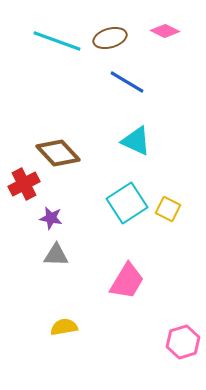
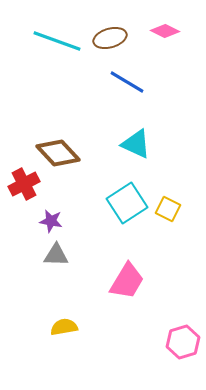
cyan triangle: moved 3 px down
purple star: moved 3 px down
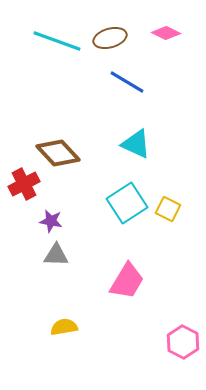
pink diamond: moved 1 px right, 2 px down
pink hexagon: rotated 16 degrees counterclockwise
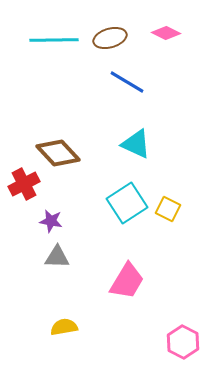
cyan line: moved 3 px left, 1 px up; rotated 21 degrees counterclockwise
gray triangle: moved 1 px right, 2 px down
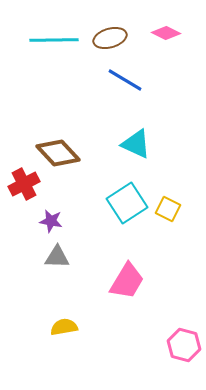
blue line: moved 2 px left, 2 px up
pink hexagon: moved 1 px right, 3 px down; rotated 12 degrees counterclockwise
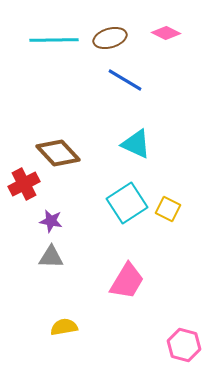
gray triangle: moved 6 px left
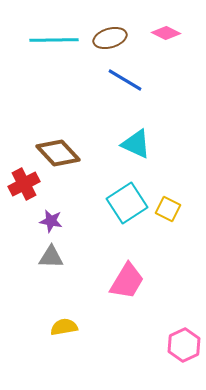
pink hexagon: rotated 20 degrees clockwise
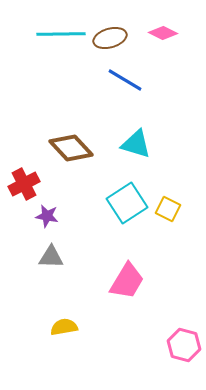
pink diamond: moved 3 px left
cyan line: moved 7 px right, 6 px up
cyan triangle: rotated 8 degrees counterclockwise
brown diamond: moved 13 px right, 5 px up
purple star: moved 4 px left, 5 px up
pink hexagon: rotated 20 degrees counterclockwise
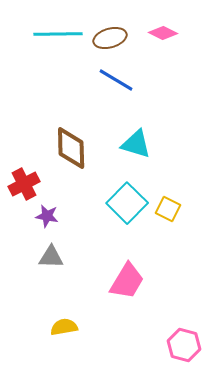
cyan line: moved 3 px left
blue line: moved 9 px left
brown diamond: rotated 42 degrees clockwise
cyan square: rotated 12 degrees counterclockwise
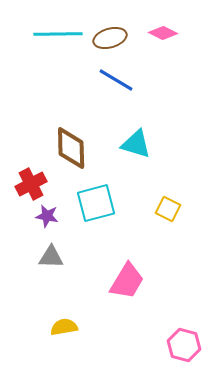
red cross: moved 7 px right
cyan square: moved 31 px left; rotated 30 degrees clockwise
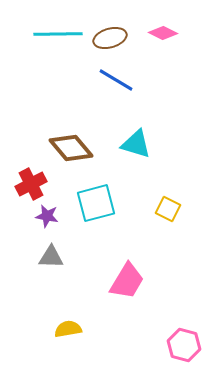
brown diamond: rotated 39 degrees counterclockwise
yellow semicircle: moved 4 px right, 2 px down
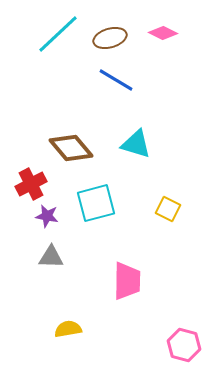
cyan line: rotated 42 degrees counterclockwise
pink trapezoid: rotated 30 degrees counterclockwise
